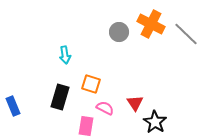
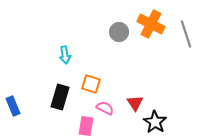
gray line: rotated 28 degrees clockwise
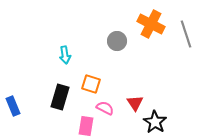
gray circle: moved 2 px left, 9 px down
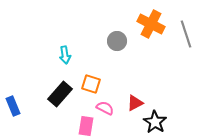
black rectangle: moved 3 px up; rotated 25 degrees clockwise
red triangle: rotated 36 degrees clockwise
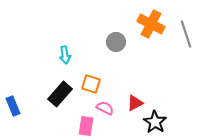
gray circle: moved 1 px left, 1 px down
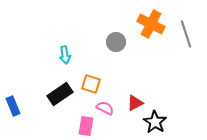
black rectangle: rotated 15 degrees clockwise
